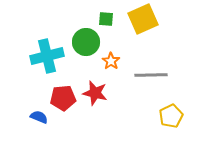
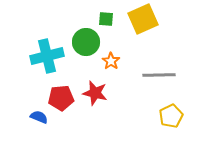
gray line: moved 8 px right
red pentagon: moved 2 px left
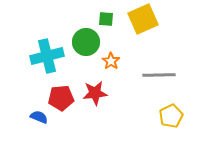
red star: rotated 20 degrees counterclockwise
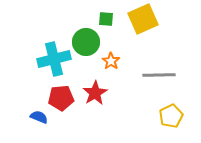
cyan cross: moved 7 px right, 3 px down
red star: rotated 25 degrees counterclockwise
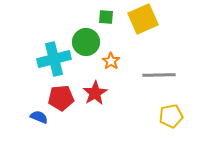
green square: moved 2 px up
yellow pentagon: rotated 15 degrees clockwise
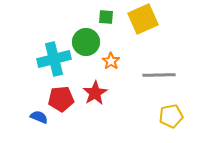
red pentagon: moved 1 px down
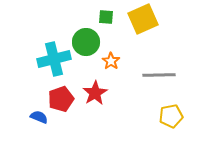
red pentagon: rotated 15 degrees counterclockwise
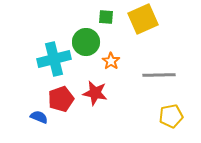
red star: rotated 30 degrees counterclockwise
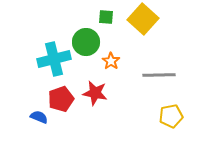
yellow square: rotated 24 degrees counterclockwise
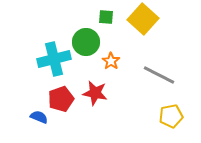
gray line: rotated 28 degrees clockwise
